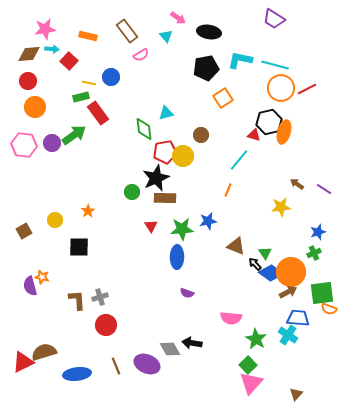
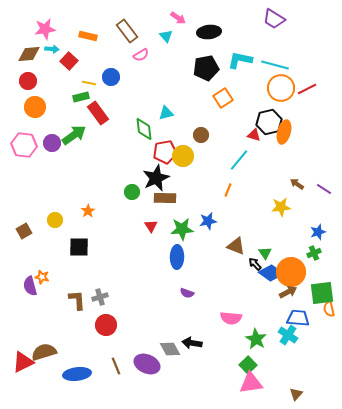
black ellipse at (209, 32): rotated 15 degrees counterclockwise
orange semicircle at (329, 309): rotated 56 degrees clockwise
pink triangle at (251, 383): rotated 40 degrees clockwise
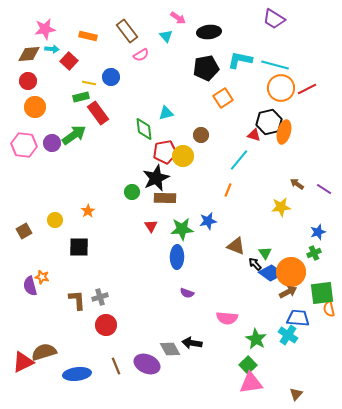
pink semicircle at (231, 318): moved 4 px left
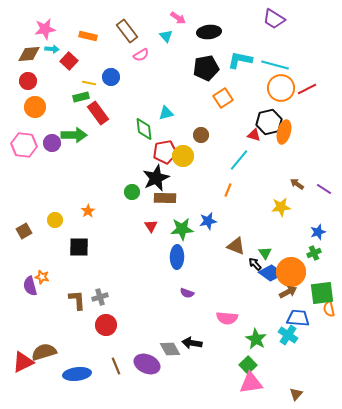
green arrow at (74, 135): rotated 35 degrees clockwise
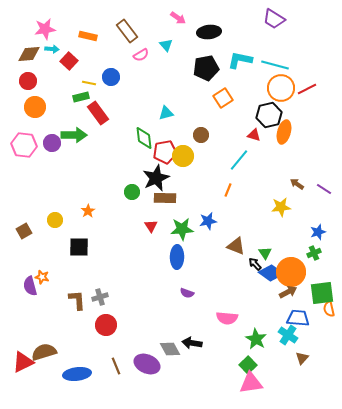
cyan triangle at (166, 36): moved 9 px down
black hexagon at (269, 122): moved 7 px up
green diamond at (144, 129): moved 9 px down
brown triangle at (296, 394): moved 6 px right, 36 px up
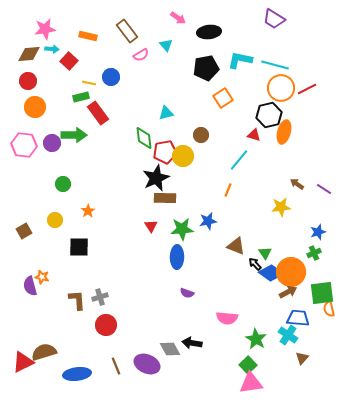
green circle at (132, 192): moved 69 px left, 8 px up
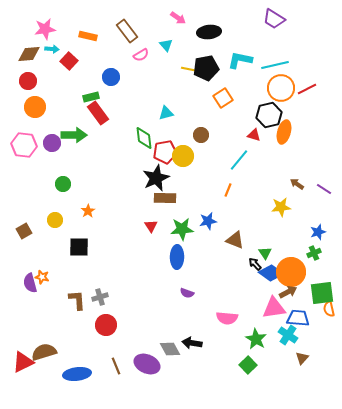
cyan line at (275, 65): rotated 28 degrees counterclockwise
yellow line at (89, 83): moved 99 px right, 14 px up
green rectangle at (81, 97): moved 10 px right
brown triangle at (236, 246): moved 1 px left, 6 px up
purple semicircle at (30, 286): moved 3 px up
pink triangle at (251, 383): moved 23 px right, 75 px up
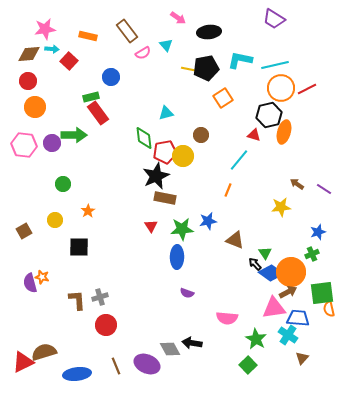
pink semicircle at (141, 55): moved 2 px right, 2 px up
black star at (156, 178): moved 2 px up
brown rectangle at (165, 198): rotated 10 degrees clockwise
green cross at (314, 253): moved 2 px left, 1 px down
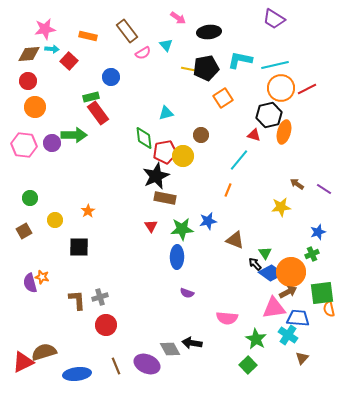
green circle at (63, 184): moved 33 px left, 14 px down
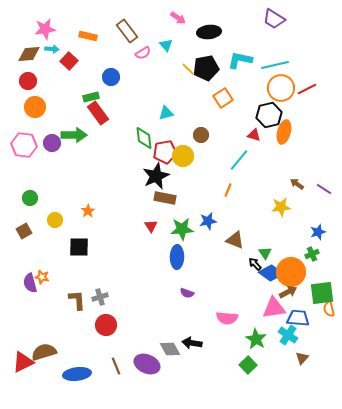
yellow line at (188, 69): rotated 32 degrees clockwise
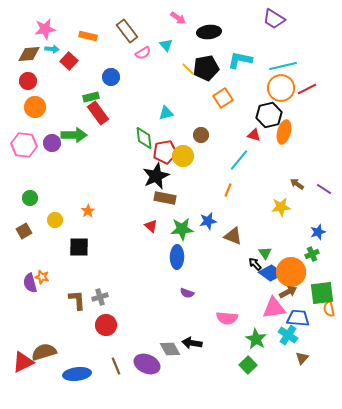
cyan line at (275, 65): moved 8 px right, 1 px down
red triangle at (151, 226): rotated 16 degrees counterclockwise
brown triangle at (235, 240): moved 2 px left, 4 px up
